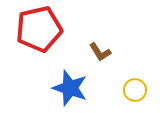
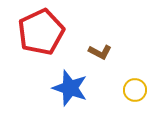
red pentagon: moved 2 px right, 3 px down; rotated 12 degrees counterclockwise
brown L-shape: rotated 30 degrees counterclockwise
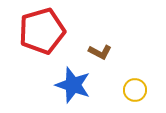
red pentagon: moved 1 px right, 1 px up; rotated 9 degrees clockwise
blue star: moved 3 px right, 3 px up
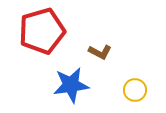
blue star: moved 2 px left; rotated 27 degrees counterclockwise
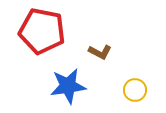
red pentagon: rotated 27 degrees clockwise
blue star: moved 3 px left, 1 px down
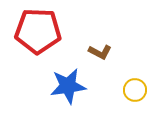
red pentagon: moved 4 px left; rotated 9 degrees counterclockwise
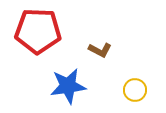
brown L-shape: moved 2 px up
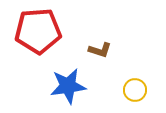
red pentagon: rotated 6 degrees counterclockwise
brown L-shape: rotated 10 degrees counterclockwise
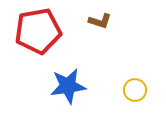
red pentagon: rotated 6 degrees counterclockwise
brown L-shape: moved 29 px up
